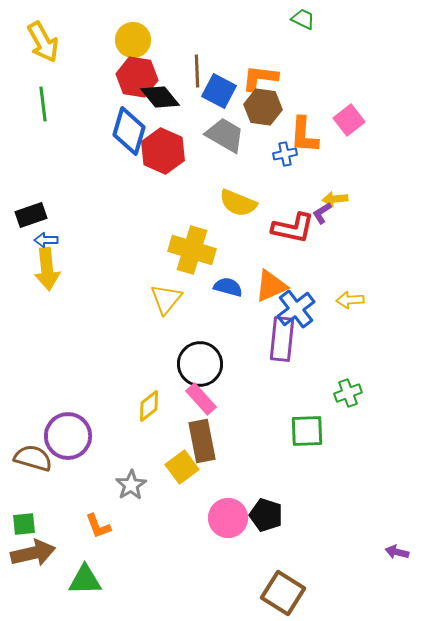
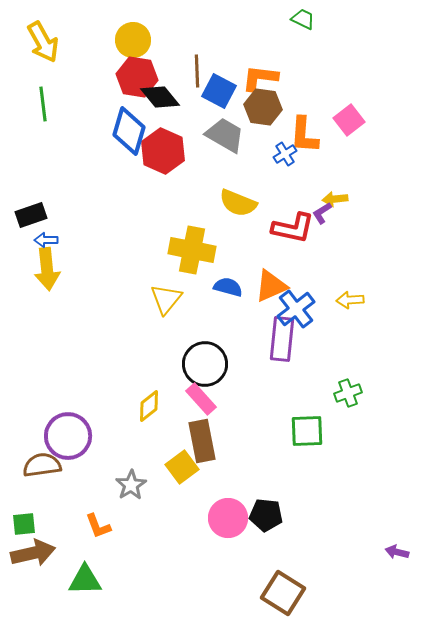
blue cross at (285, 154): rotated 20 degrees counterclockwise
yellow cross at (192, 250): rotated 6 degrees counterclockwise
black circle at (200, 364): moved 5 px right
brown semicircle at (33, 458): moved 9 px right, 7 px down; rotated 24 degrees counterclockwise
black pentagon at (266, 515): rotated 12 degrees counterclockwise
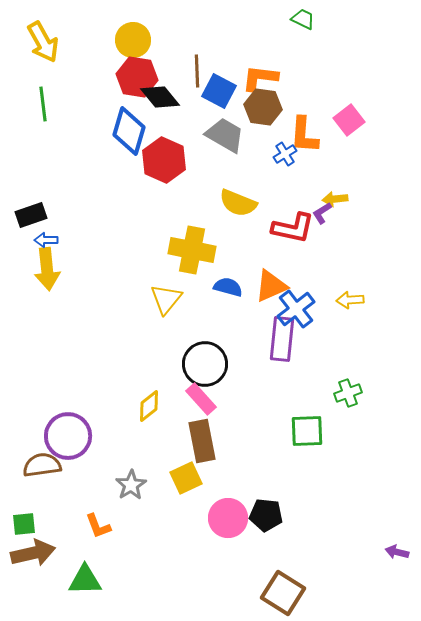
red hexagon at (163, 151): moved 1 px right, 9 px down
yellow square at (182, 467): moved 4 px right, 11 px down; rotated 12 degrees clockwise
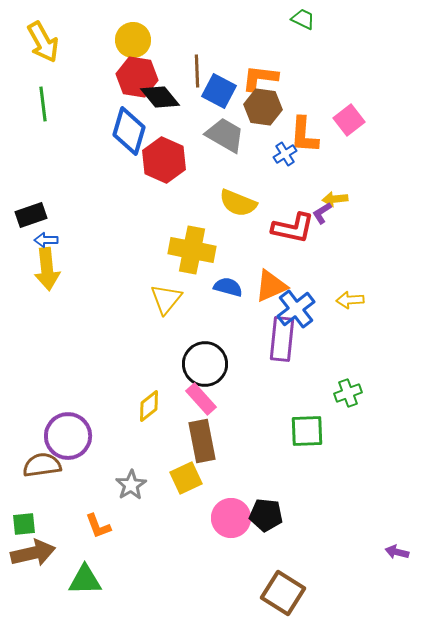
pink circle at (228, 518): moved 3 px right
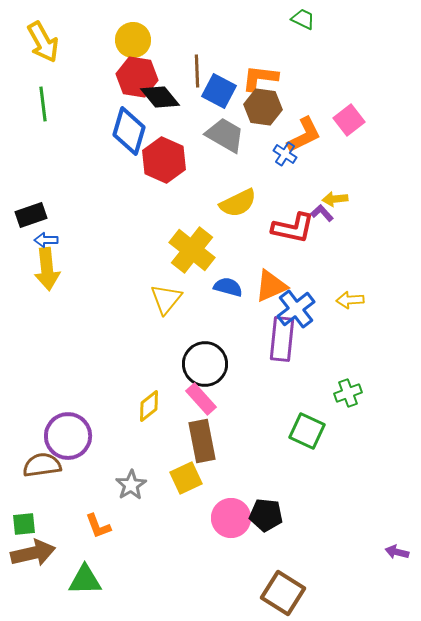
orange L-shape at (304, 135): rotated 120 degrees counterclockwise
blue cross at (285, 154): rotated 25 degrees counterclockwise
yellow semicircle at (238, 203): rotated 48 degrees counterclockwise
purple L-shape at (322, 213): rotated 80 degrees clockwise
yellow cross at (192, 250): rotated 27 degrees clockwise
green square at (307, 431): rotated 27 degrees clockwise
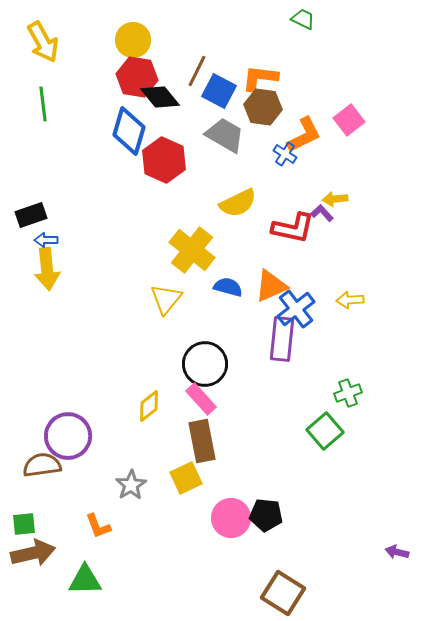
brown line at (197, 71): rotated 28 degrees clockwise
green square at (307, 431): moved 18 px right; rotated 24 degrees clockwise
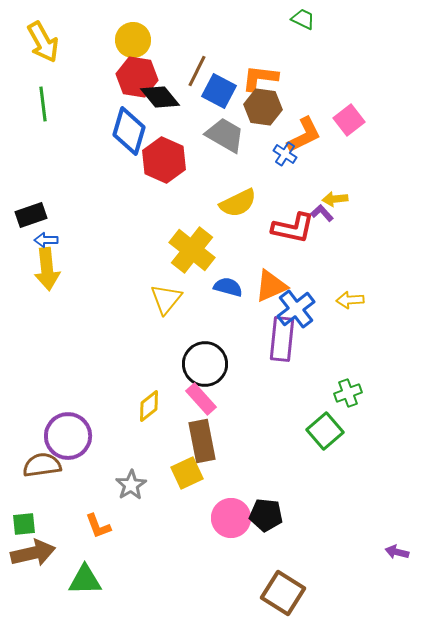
yellow square at (186, 478): moved 1 px right, 5 px up
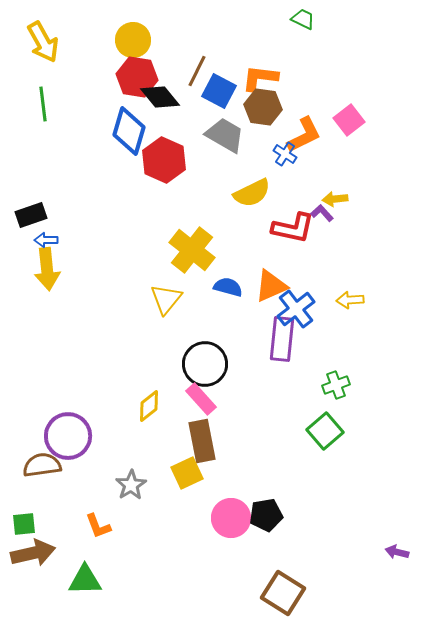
yellow semicircle at (238, 203): moved 14 px right, 10 px up
green cross at (348, 393): moved 12 px left, 8 px up
black pentagon at (266, 515): rotated 16 degrees counterclockwise
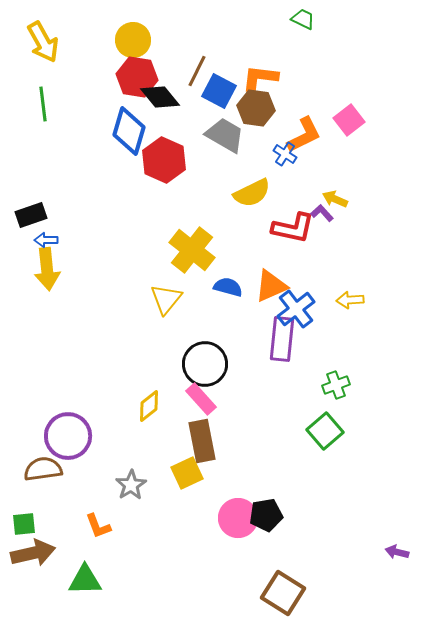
brown hexagon at (263, 107): moved 7 px left, 1 px down
yellow arrow at (335, 199): rotated 30 degrees clockwise
brown semicircle at (42, 465): moved 1 px right, 4 px down
pink circle at (231, 518): moved 7 px right
